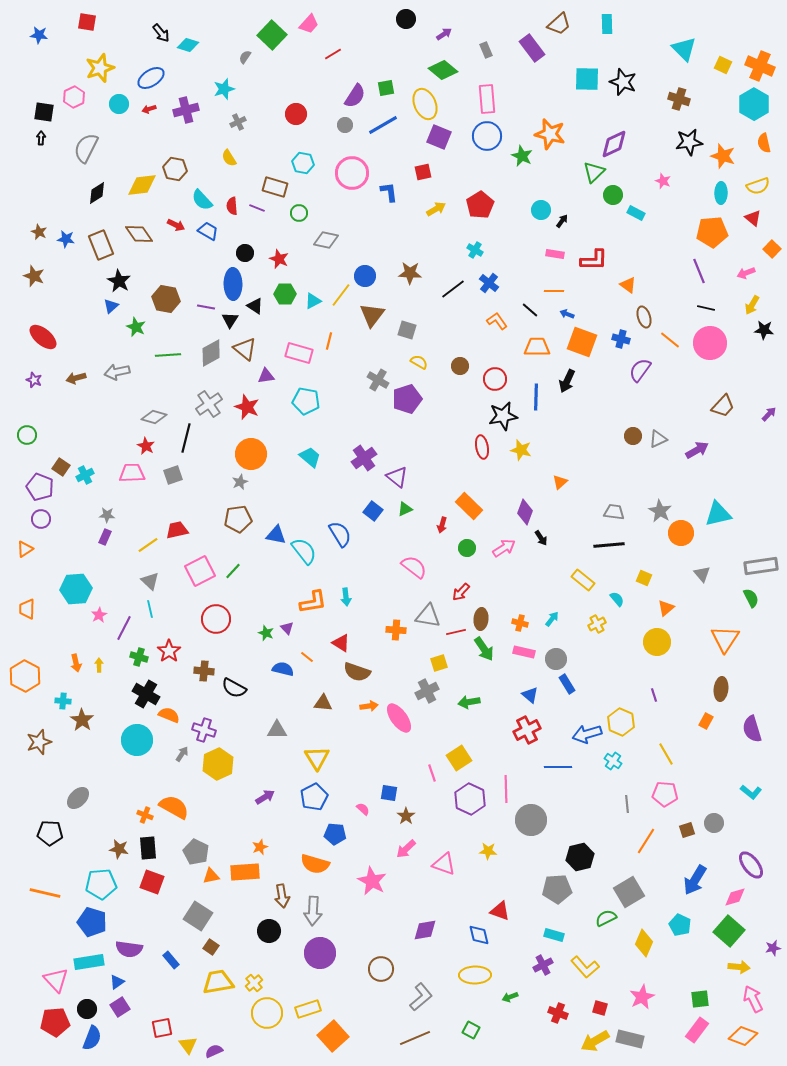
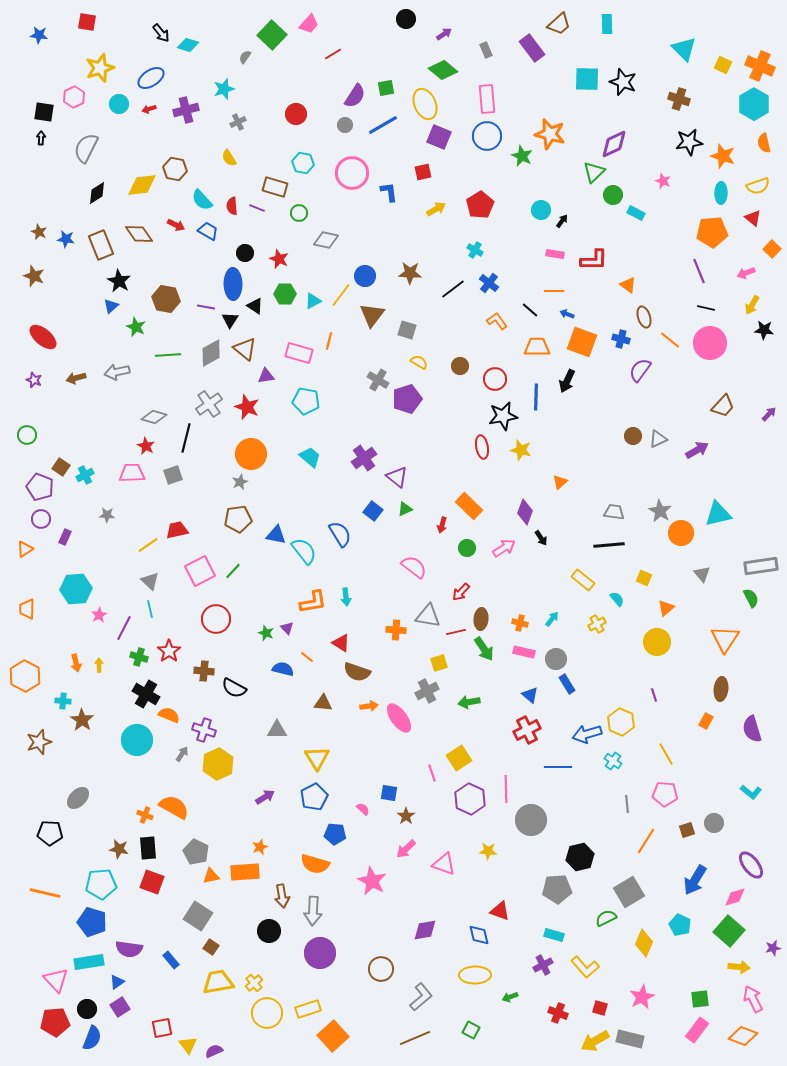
purple rectangle at (105, 537): moved 40 px left
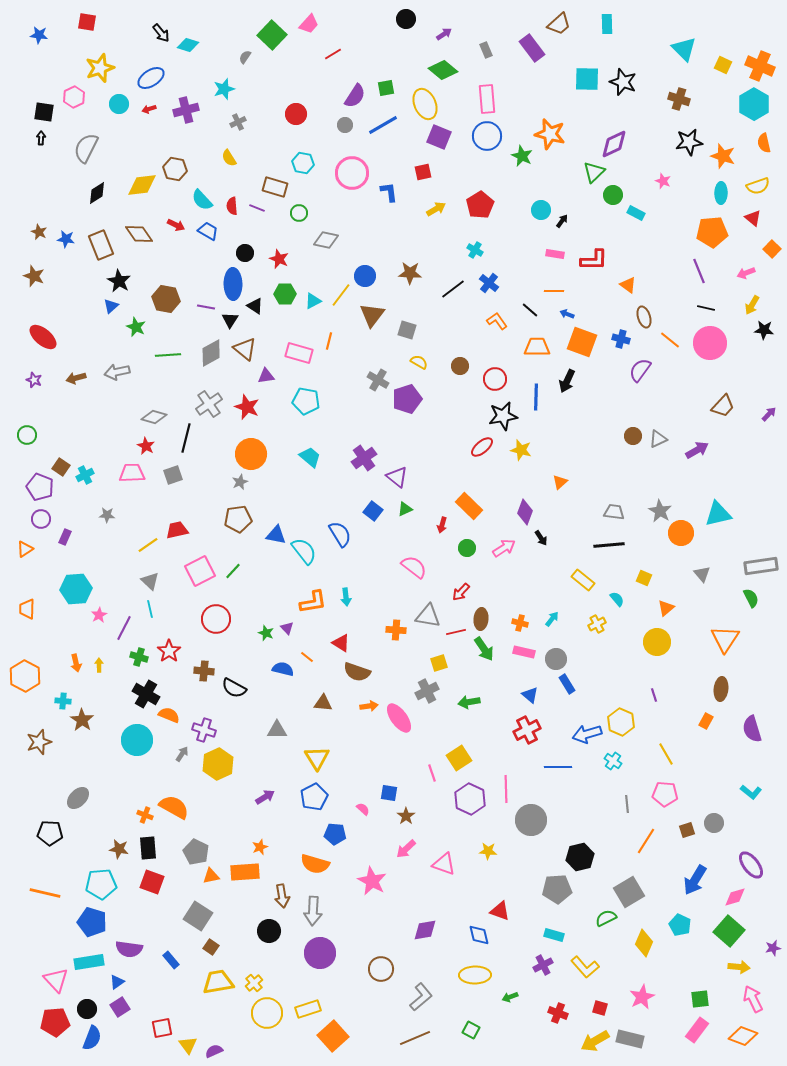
red ellipse at (482, 447): rotated 60 degrees clockwise
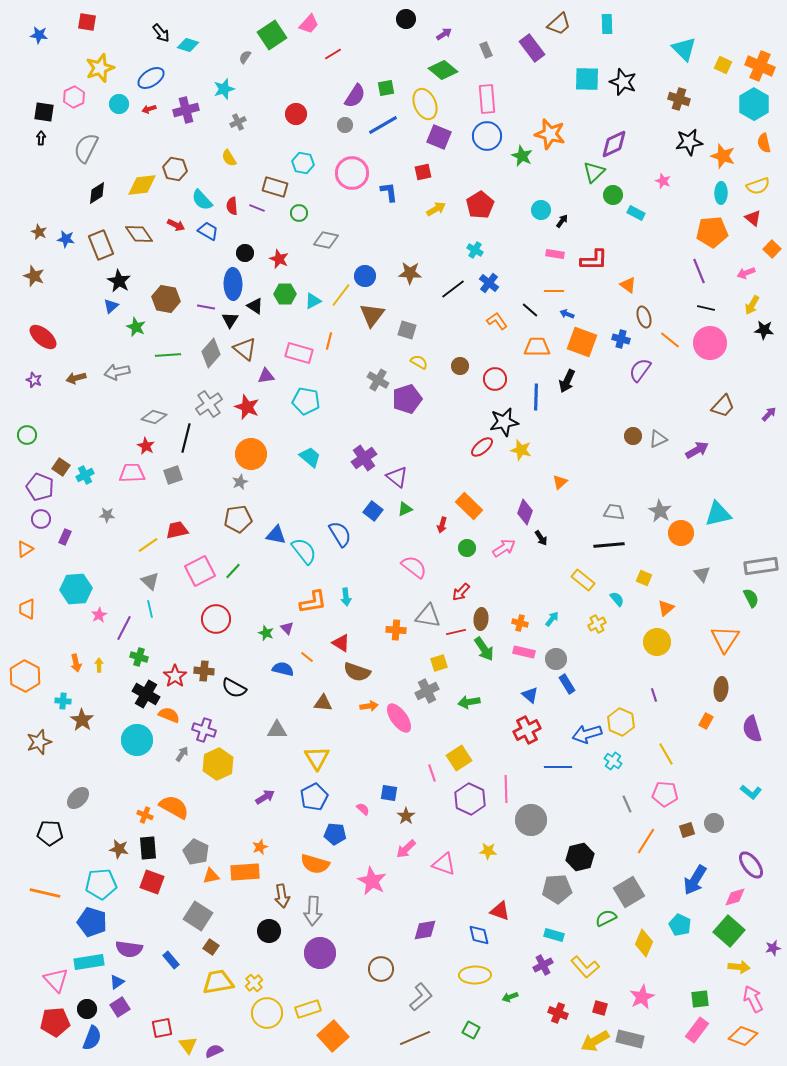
green square at (272, 35): rotated 12 degrees clockwise
gray diamond at (211, 353): rotated 20 degrees counterclockwise
black star at (503, 416): moved 1 px right, 6 px down
red star at (169, 651): moved 6 px right, 25 px down
gray line at (627, 804): rotated 18 degrees counterclockwise
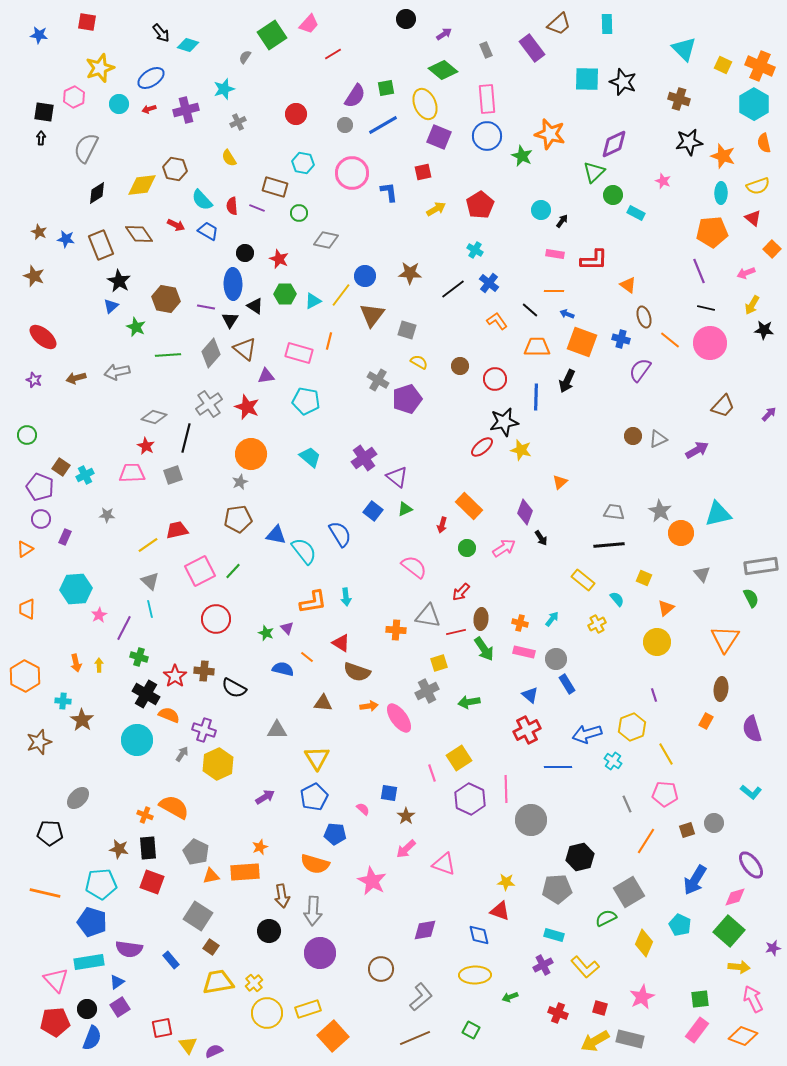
yellow hexagon at (621, 722): moved 11 px right, 5 px down; rotated 16 degrees clockwise
yellow star at (488, 851): moved 18 px right, 31 px down
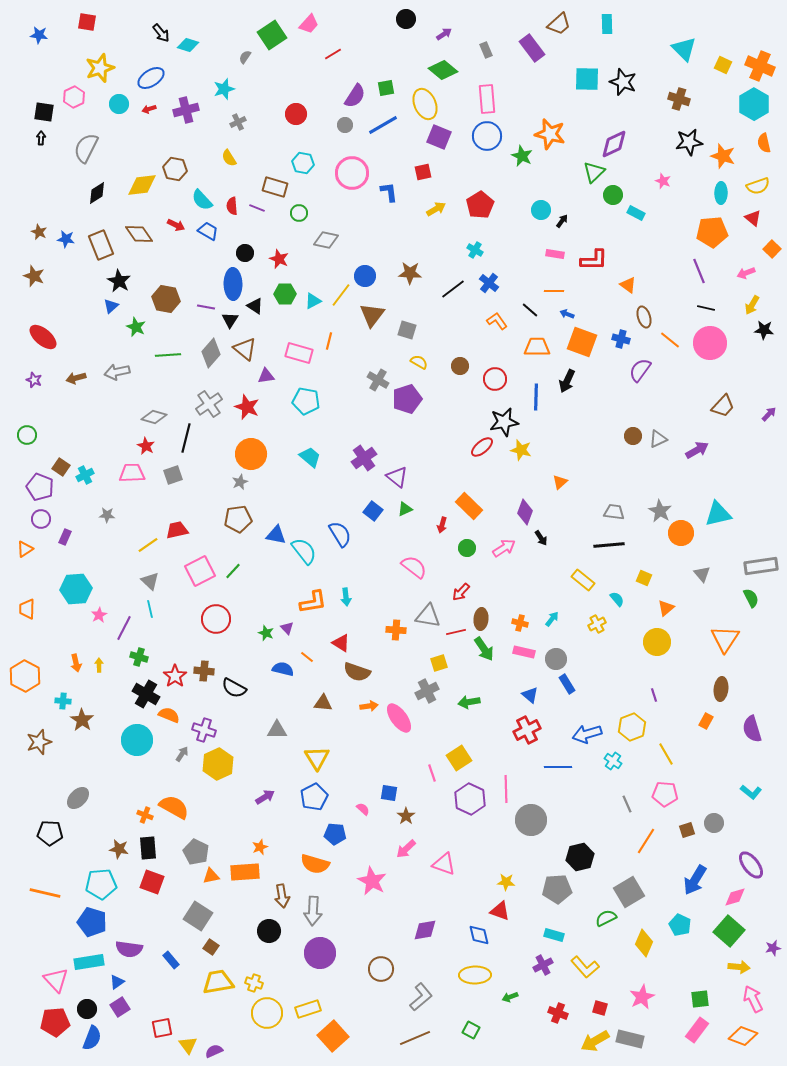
yellow cross at (254, 983): rotated 30 degrees counterclockwise
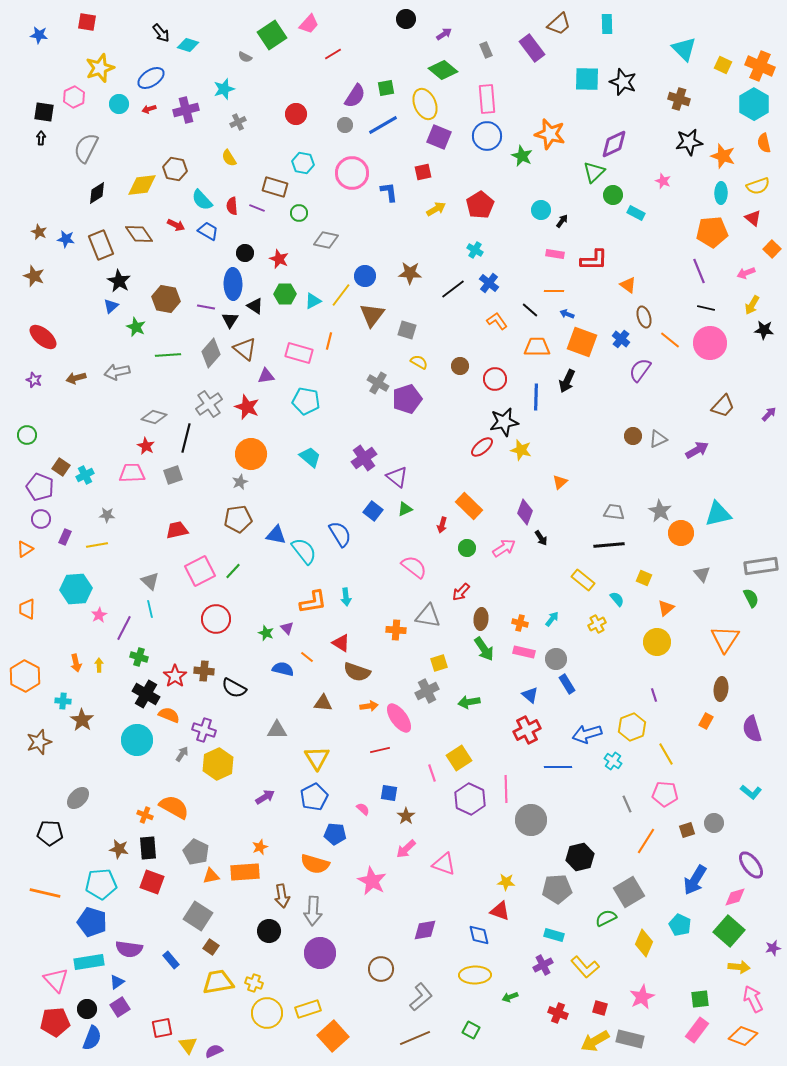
gray semicircle at (245, 57): rotated 96 degrees counterclockwise
blue cross at (621, 339): rotated 24 degrees clockwise
gray cross at (378, 380): moved 3 px down
yellow line at (148, 545): moved 51 px left; rotated 25 degrees clockwise
red line at (456, 632): moved 76 px left, 118 px down
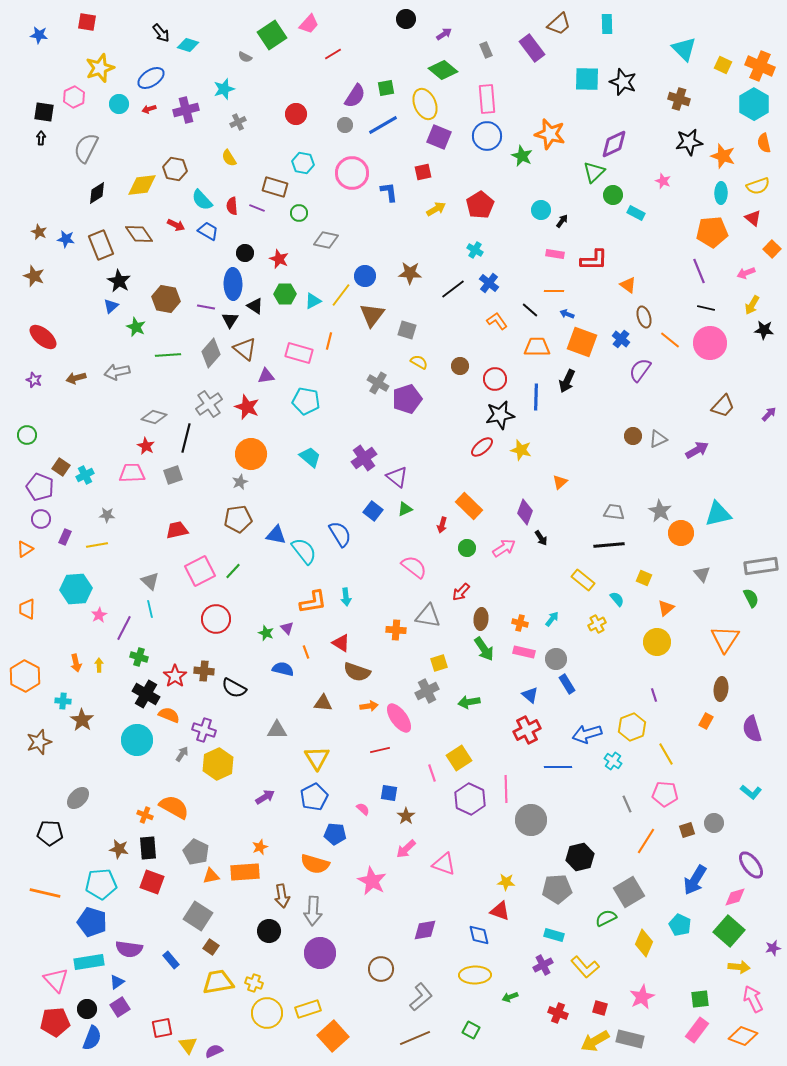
black star at (504, 422): moved 4 px left, 7 px up
orange line at (307, 657): moved 1 px left, 5 px up; rotated 32 degrees clockwise
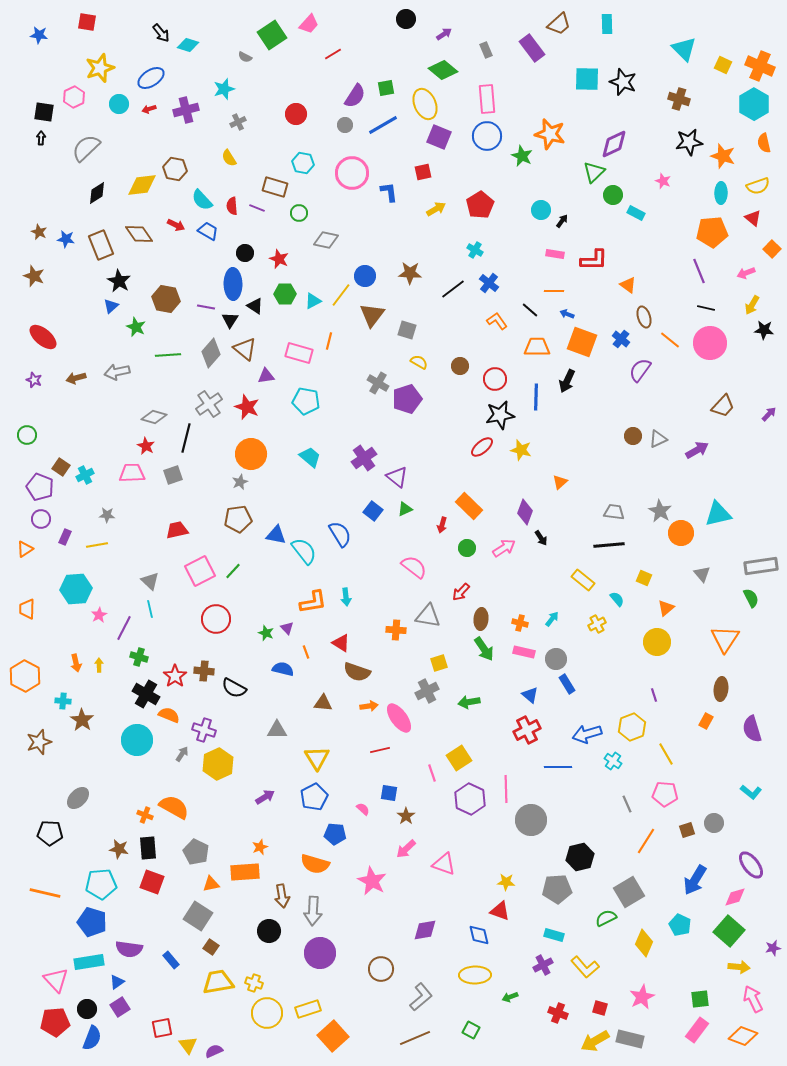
gray semicircle at (86, 148): rotated 20 degrees clockwise
orange triangle at (211, 876): moved 8 px down
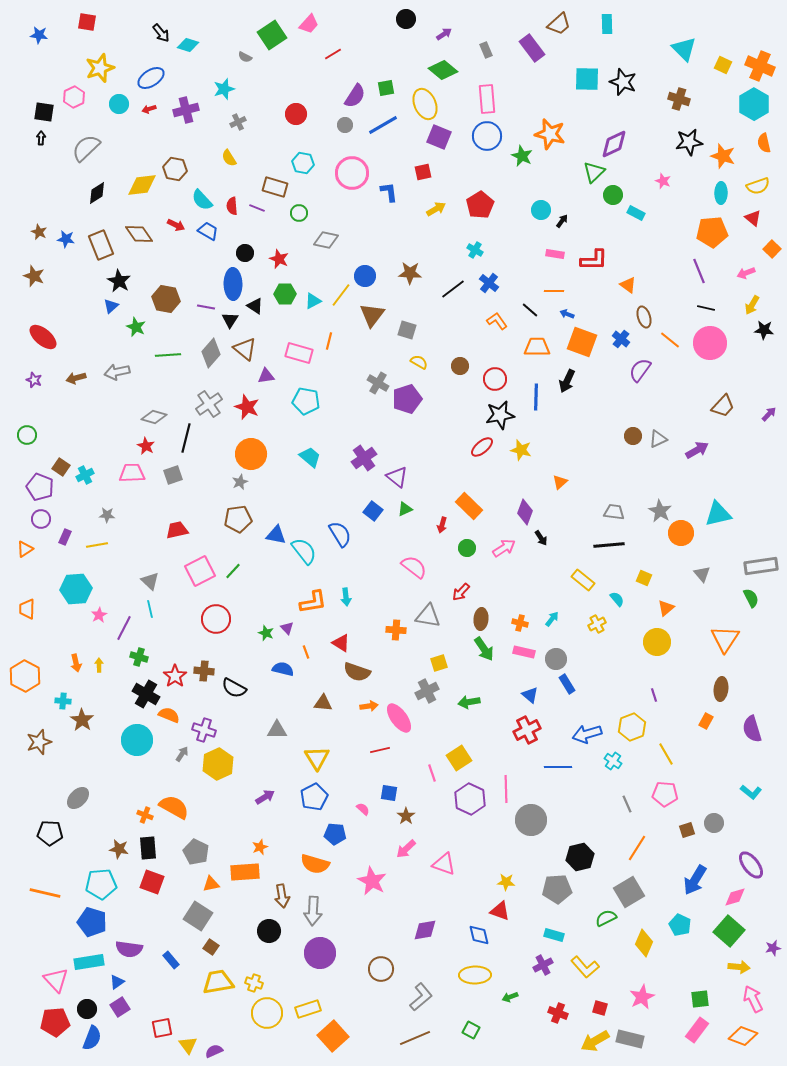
orange line at (646, 841): moved 9 px left, 7 px down
